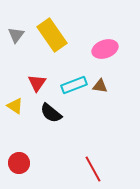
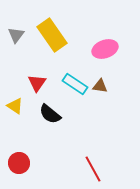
cyan rectangle: moved 1 px right, 1 px up; rotated 55 degrees clockwise
black semicircle: moved 1 px left, 1 px down
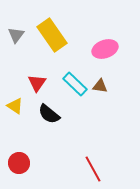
cyan rectangle: rotated 10 degrees clockwise
black semicircle: moved 1 px left
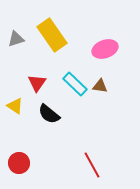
gray triangle: moved 4 px down; rotated 36 degrees clockwise
red line: moved 1 px left, 4 px up
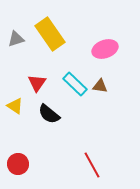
yellow rectangle: moved 2 px left, 1 px up
red circle: moved 1 px left, 1 px down
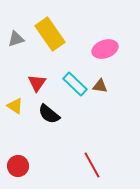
red circle: moved 2 px down
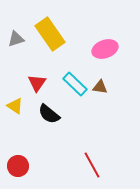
brown triangle: moved 1 px down
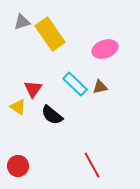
gray triangle: moved 6 px right, 17 px up
red triangle: moved 4 px left, 6 px down
brown triangle: rotated 21 degrees counterclockwise
yellow triangle: moved 3 px right, 1 px down
black semicircle: moved 3 px right, 1 px down
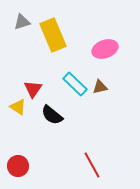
yellow rectangle: moved 3 px right, 1 px down; rotated 12 degrees clockwise
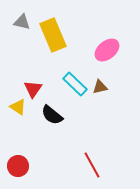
gray triangle: rotated 30 degrees clockwise
pink ellipse: moved 2 px right, 1 px down; rotated 20 degrees counterclockwise
